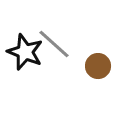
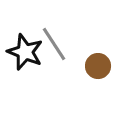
gray line: rotated 15 degrees clockwise
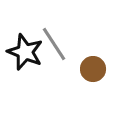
brown circle: moved 5 px left, 3 px down
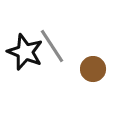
gray line: moved 2 px left, 2 px down
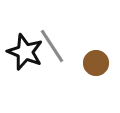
brown circle: moved 3 px right, 6 px up
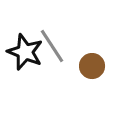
brown circle: moved 4 px left, 3 px down
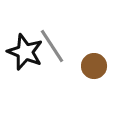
brown circle: moved 2 px right
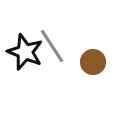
brown circle: moved 1 px left, 4 px up
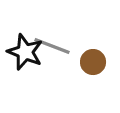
gray line: rotated 36 degrees counterclockwise
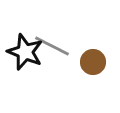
gray line: rotated 6 degrees clockwise
